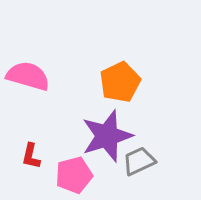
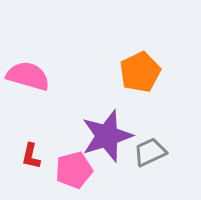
orange pentagon: moved 20 px right, 10 px up
gray trapezoid: moved 11 px right, 9 px up
pink pentagon: moved 5 px up
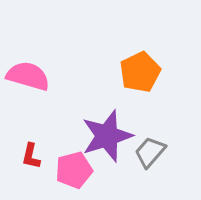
gray trapezoid: rotated 24 degrees counterclockwise
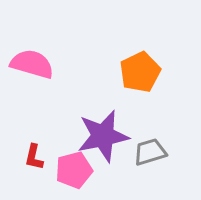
pink semicircle: moved 4 px right, 12 px up
purple star: moved 4 px left; rotated 6 degrees clockwise
gray trapezoid: rotated 32 degrees clockwise
red L-shape: moved 3 px right, 1 px down
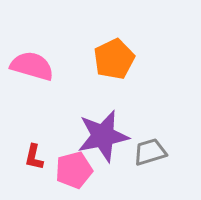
pink semicircle: moved 2 px down
orange pentagon: moved 26 px left, 13 px up
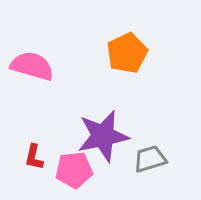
orange pentagon: moved 13 px right, 6 px up
gray trapezoid: moved 7 px down
pink pentagon: rotated 9 degrees clockwise
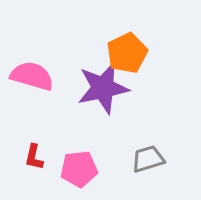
pink semicircle: moved 10 px down
purple star: moved 48 px up
gray trapezoid: moved 2 px left
pink pentagon: moved 5 px right, 1 px up
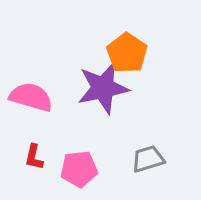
orange pentagon: rotated 12 degrees counterclockwise
pink semicircle: moved 1 px left, 21 px down
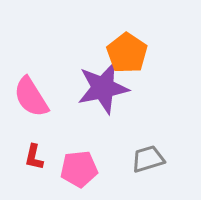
pink semicircle: rotated 138 degrees counterclockwise
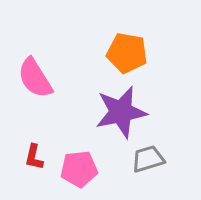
orange pentagon: rotated 24 degrees counterclockwise
purple star: moved 18 px right, 24 px down
pink semicircle: moved 4 px right, 19 px up
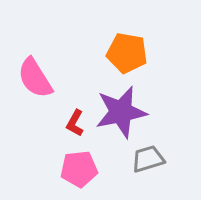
red L-shape: moved 41 px right, 34 px up; rotated 16 degrees clockwise
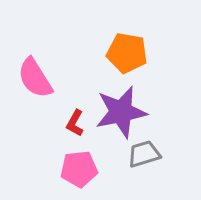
gray trapezoid: moved 4 px left, 5 px up
